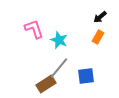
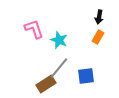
black arrow: moved 1 px left; rotated 40 degrees counterclockwise
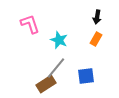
black arrow: moved 2 px left
pink L-shape: moved 4 px left, 5 px up
orange rectangle: moved 2 px left, 2 px down
gray line: moved 3 px left
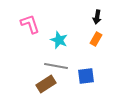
gray line: moved 2 px up; rotated 60 degrees clockwise
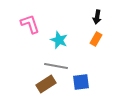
blue square: moved 5 px left, 6 px down
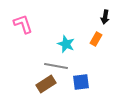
black arrow: moved 8 px right
pink L-shape: moved 7 px left
cyan star: moved 7 px right, 4 px down
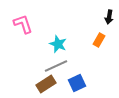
black arrow: moved 4 px right
orange rectangle: moved 3 px right, 1 px down
cyan star: moved 8 px left
gray line: rotated 35 degrees counterclockwise
blue square: moved 4 px left, 1 px down; rotated 18 degrees counterclockwise
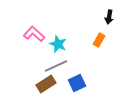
pink L-shape: moved 11 px right, 10 px down; rotated 30 degrees counterclockwise
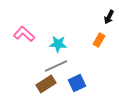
black arrow: rotated 16 degrees clockwise
pink L-shape: moved 10 px left
cyan star: rotated 18 degrees counterclockwise
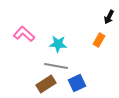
gray line: rotated 35 degrees clockwise
